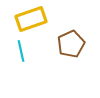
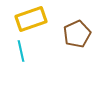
brown pentagon: moved 6 px right, 10 px up
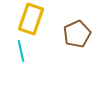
yellow rectangle: rotated 52 degrees counterclockwise
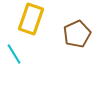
cyan line: moved 7 px left, 3 px down; rotated 20 degrees counterclockwise
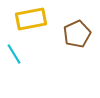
yellow rectangle: rotated 60 degrees clockwise
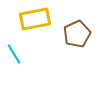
yellow rectangle: moved 4 px right
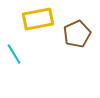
yellow rectangle: moved 3 px right
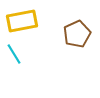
yellow rectangle: moved 16 px left, 2 px down
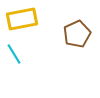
yellow rectangle: moved 2 px up
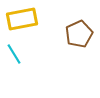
brown pentagon: moved 2 px right
